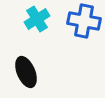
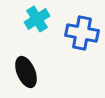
blue cross: moved 2 px left, 12 px down
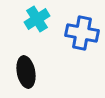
black ellipse: rotated 12 degrees clockwise
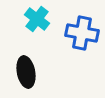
cyan cross: rotated 20 degrees counterclockwise
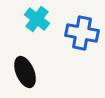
black ellipse: moved 1 px left; rotated 12 degrees counterclockwise
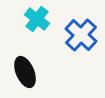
blue cross: moved 1 px left, 2 px down; rotated 32 degrees clockwise
